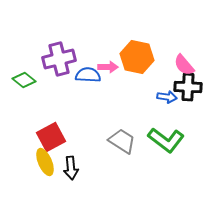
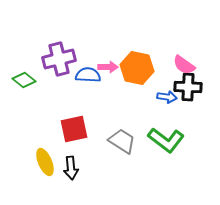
orange hexagon: moved 11 px down
pink semicircle: rotated 15 degrees counterclockwise
red square: moved 23 px right, 8 px up; rotated 16 degrees clockwise
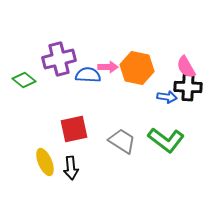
pink semicircle: moved 2 px right, 2 px down; rotated 25 degrees clockwise
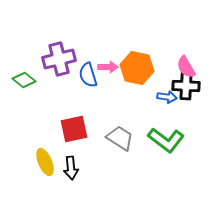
blue semicircle: rotated 110 degrees counterclockwise
black cross: moved 2 px left, 1 px up
gray trapezoid: moved 2 px left, 3 px up
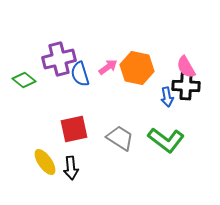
pink arrow: rotated 36 degrees counterclockwise
blue semicircle: moved 8 px left, 1 px up
blue arrow: rotated 72 degrees clockwise
yellow ellipse: rotated 12 degrees counterclockwise
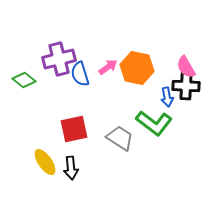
green L-shape: moved 12 px left, 17 px up
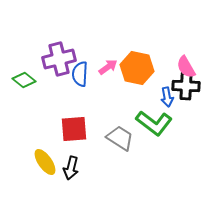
blue semicircle: rotated 20 degrees clockwise
red square: rotated 8 degrees clockwise
black arrow: rotated 20 degrees clockwise
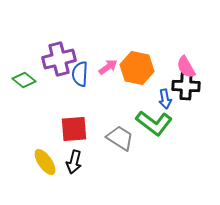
blue arrow: moved 2 px left, 2 px down
black arrow: moved 3 px right, 6 px up
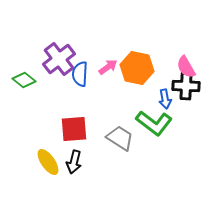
purple cross: rotated 24 degrees counterclockwise
yellow ellipse: moved 3 px right
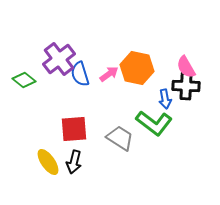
pink arrow: moved 1 px right, 7 px down
blue semicircle: rotated 20 degrees counterclockwise
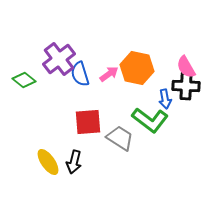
green L-shape: moved 4 px left, 3 px up
red square: moved 14 px right, 7 px up
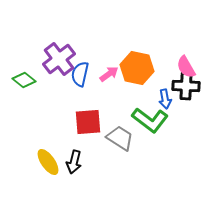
blue semicircle: rotated 30 degrees clockwise
